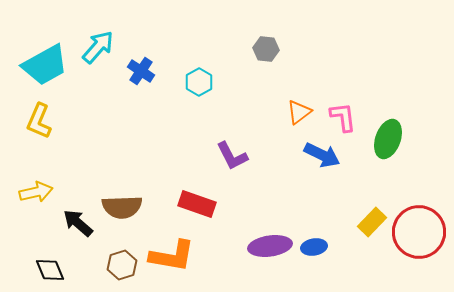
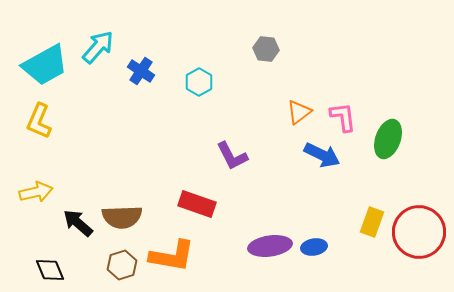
brown semicircle: moved 10 px down
yellow rectangle: rotated 24 degrees counterclockwise
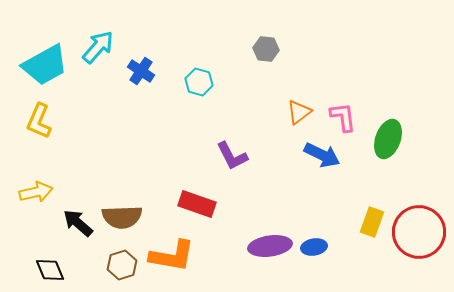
cyan hexagon: rotated 16 degrees counterclockwise
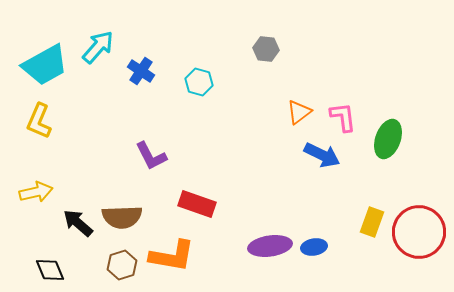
purple L-shape: moved 81 px left
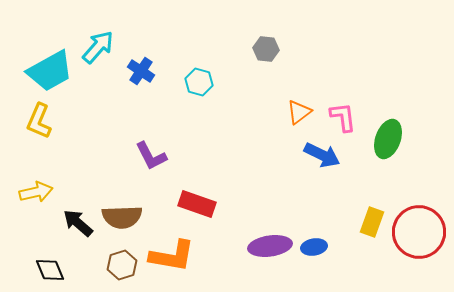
cyan trapezoid: moved 5 px right, 6 px down
